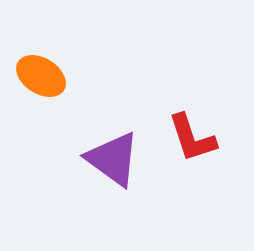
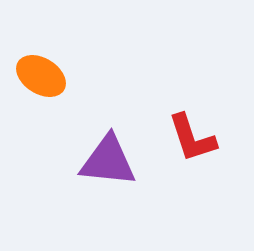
purple triangle: moved 5 px left, 2 px down; rotated 30 degrees counterclockwise
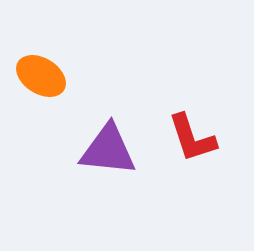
purple triangle: moved 11 px up
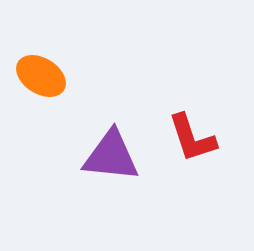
purple triangle: moved 3 px right, 6 px down
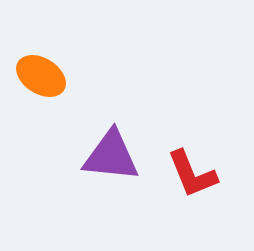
red L-shape: moved 36 px down; rotated 4 degrees counterclockwise
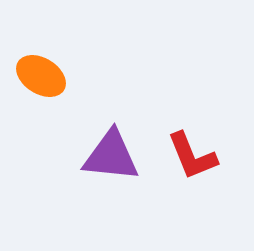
red L-shape: moved 18 px up
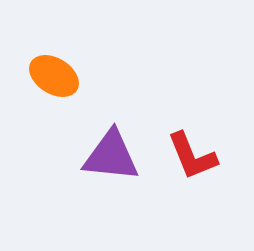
orange ellipse: moved 13 px right
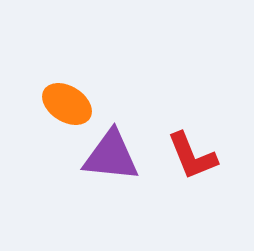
orange ellipse: moved 13 px right, 28 px down
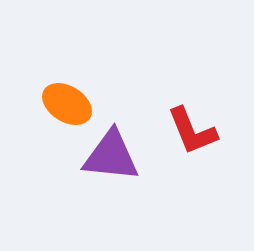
red L-shape: moved 25 px up
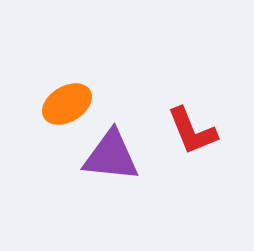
orange ellipse: rotated 63 degrees counterclockwise
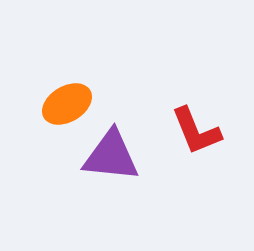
red L-shape: moved 4 px right
